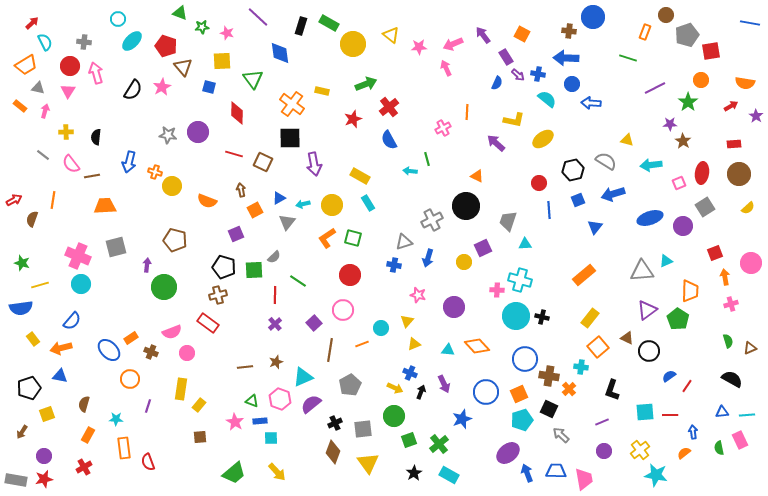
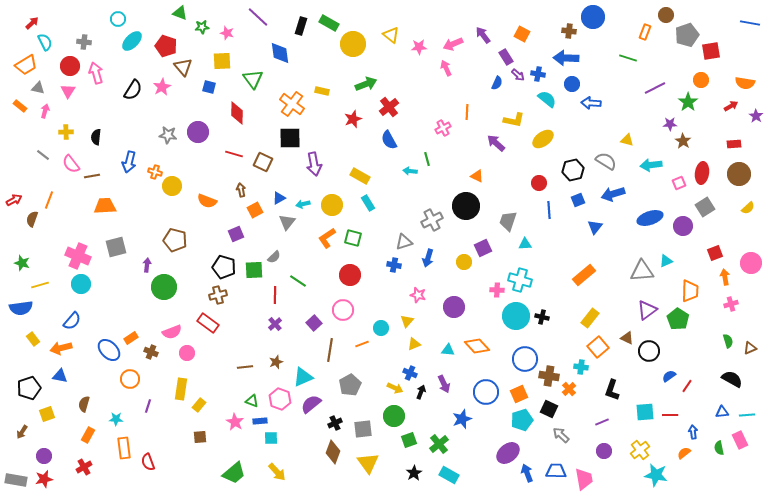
orange line at (53, 200): moved 4 px left; rotated 12 degrees clockwise
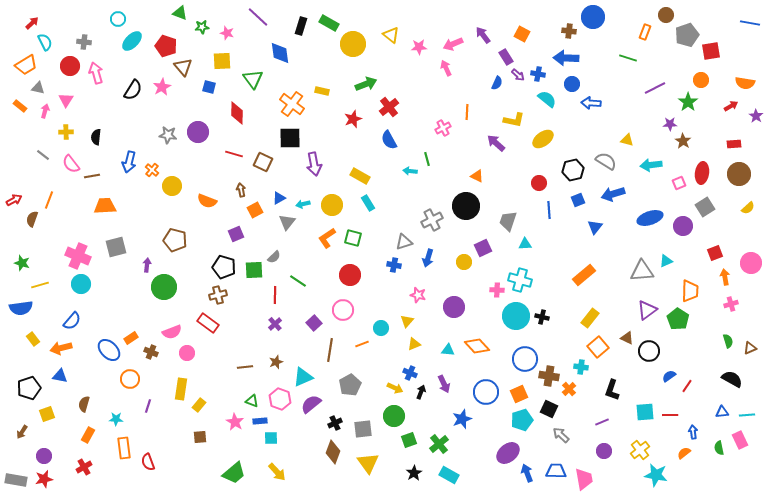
pink triangle at (68, 91): moved 2 px left, 9 px down
orange cross at (155, 172): moved 3 px left, 2 px up; rotated 24 degrees clockwise
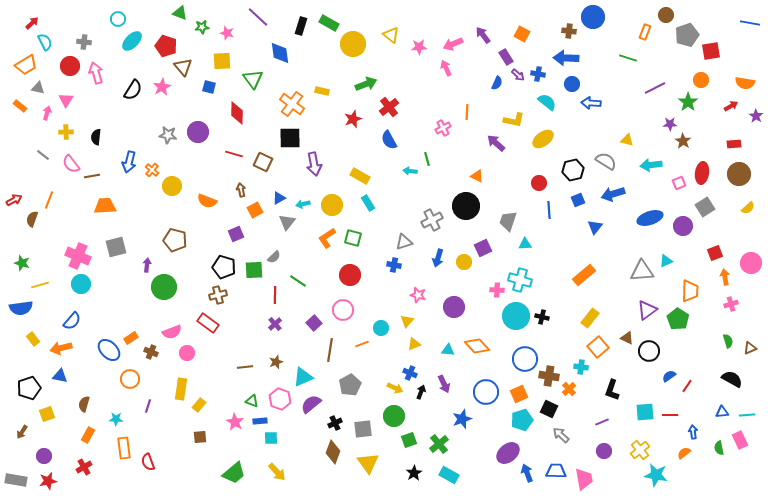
cyan semicircle at (547, 99): moved 3 px down
pink arrow at (45, 111): moved 2 px right, 2 px down
blue arrow at (428, 258): moved 10 px right
red star at (44, 479): moved 4 px right, 2 px down
